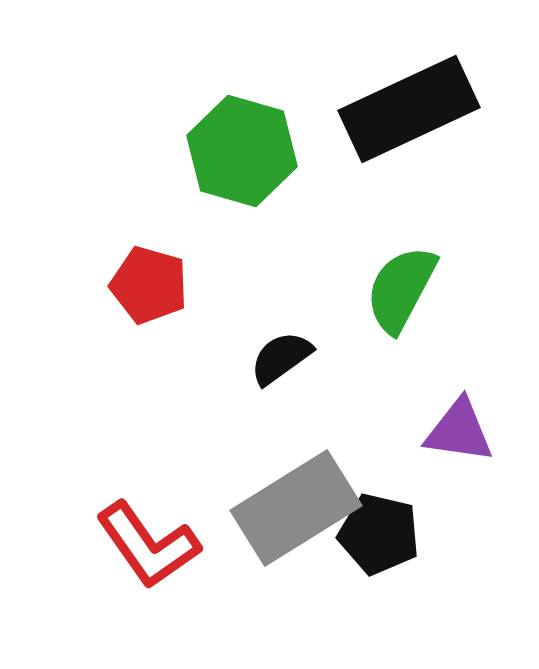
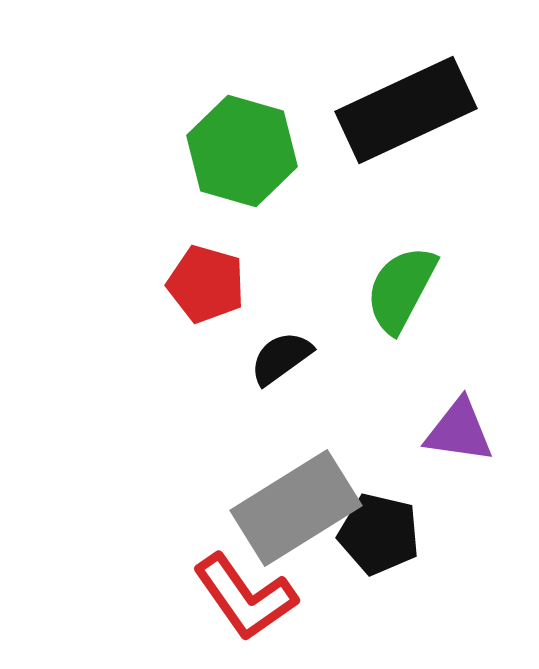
black rectangle: moved 3 px left, 1 px down
red pentagon: moved 57 px right, 1 px up
red L-shape: moved 97 px right, 52 px down
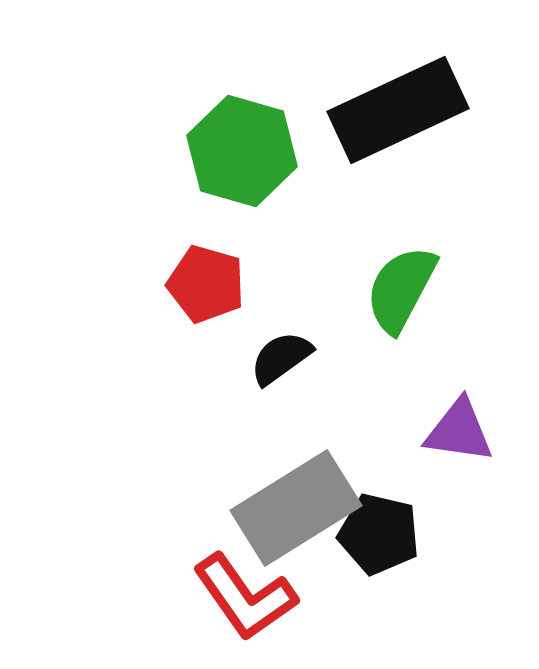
black rectangle: moved 8 px left
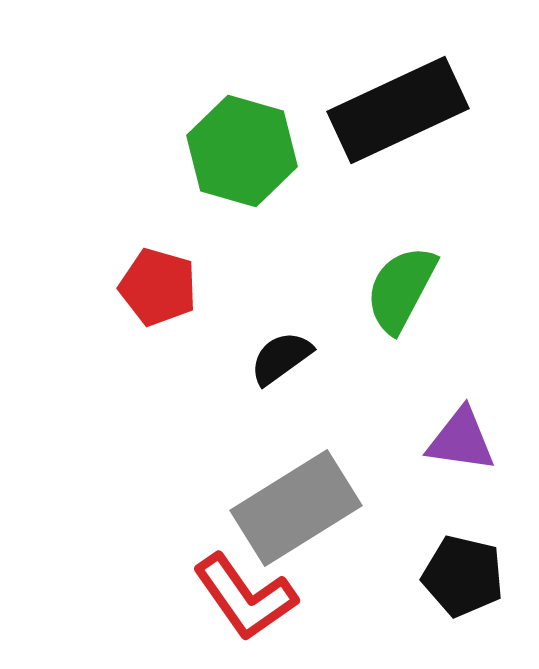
red pentagon: moved 48 px left, 3 px down
purple triangle: moved 2 px right, 9 px down
black pentagon: moved 84 px right, 42 px down
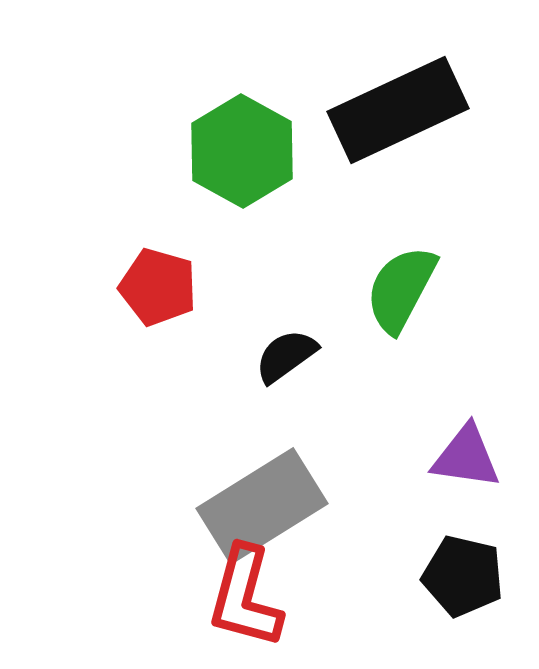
green hexagon: rotated 13 degrees clockwise
black semicircle: moved 5 px right, 2 px up
purple triangle: moved 5 px right, 17 px down
gray rectangle: moved 34 px left, 2 px up
red L-shape: rotated 50 degrees clockwise
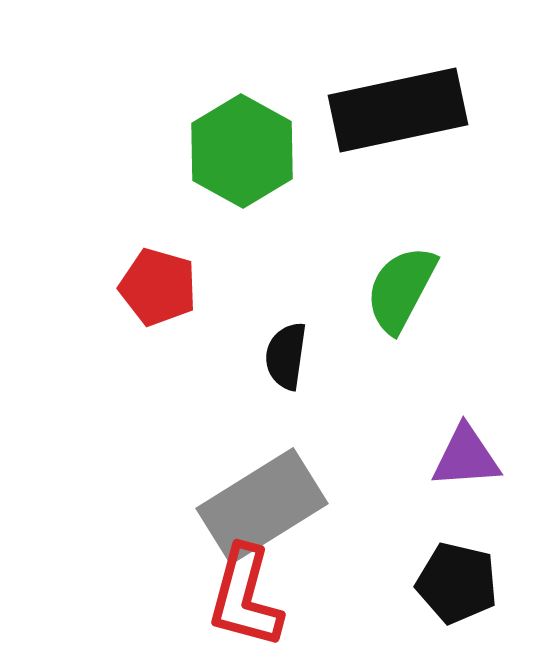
black rectangle: rotated 13 degrees clockwise
black semicircle: rotated 46 degrees counterclockwise
purple triangle: rotated 12 degrees counterclockwise
black pentagon: moved 6 px left, 7 px down
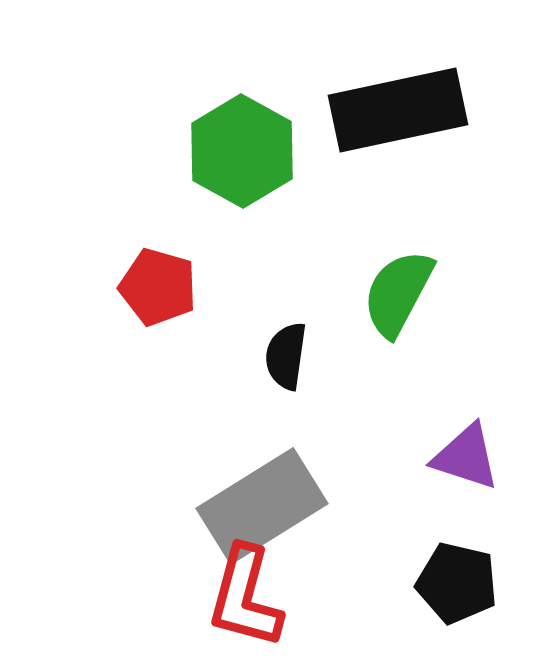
green semicircle: moved 3 px left, 4 px down
purple triangle: rotated 22 degrees clockwise
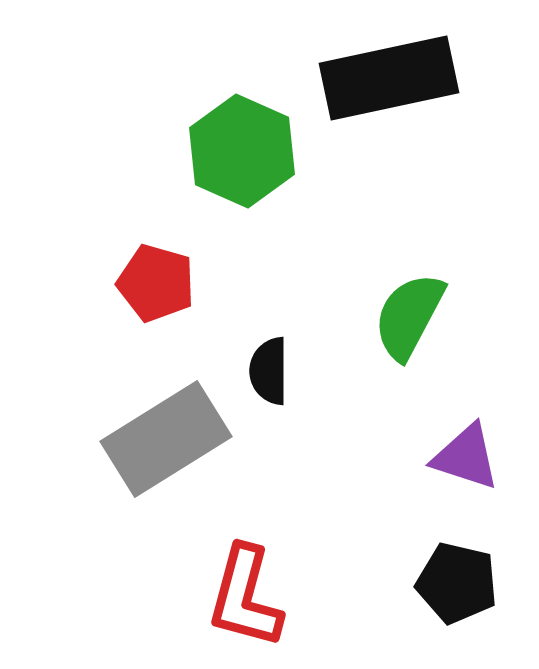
black rectangle: moved 9 px left, 32 px up
green hexagon: rotated 5 degrees counterclockwise
red pentagon: moved 2 px left, 4 px up
green semicircle: moved 11 px right, 23 px down
black semicircle: moved 17 px left, 15 px down; rotated 8 degrees counterclockwise
gray rectangle: moved 96 px left, 67 px up
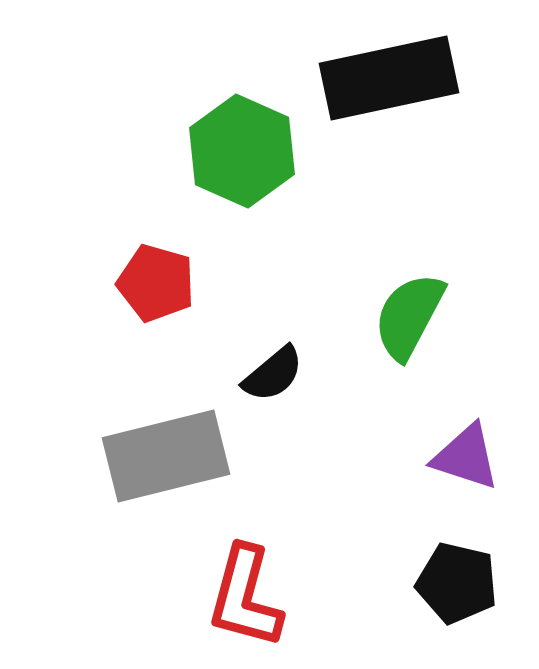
black semicircle: moved 4 px right, 3 px down; rotated 130 degrees counterclockwise
gray rectangle: moved 17 px down; rotated 18 degrees clockwise
